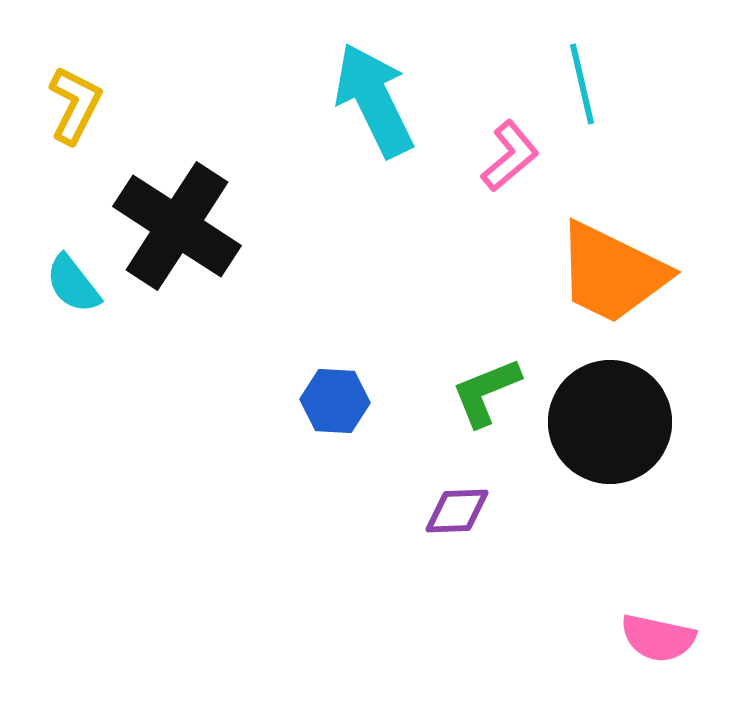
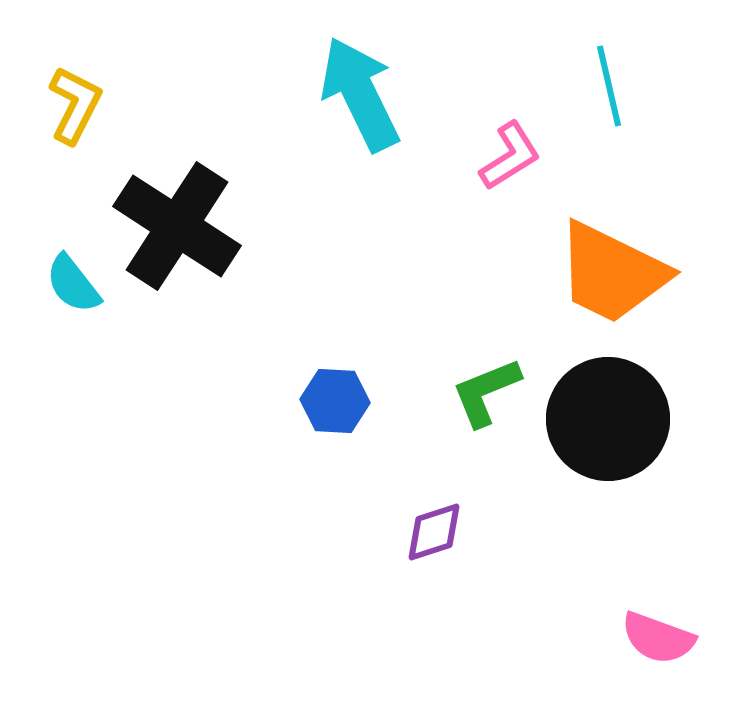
cyan line: moved 27 px right, 2 px down
cyan arrow: moved 14 px left, 6 px up
pink L-shape: rotated 8 degrees clockwise
black circle: moved 2 px left, 3 px up
purple diamond: moved 23 px left, 21 px down; rotated 16 degrees counterclockwise
pink semicircle: rotated 8 degrees clockwise
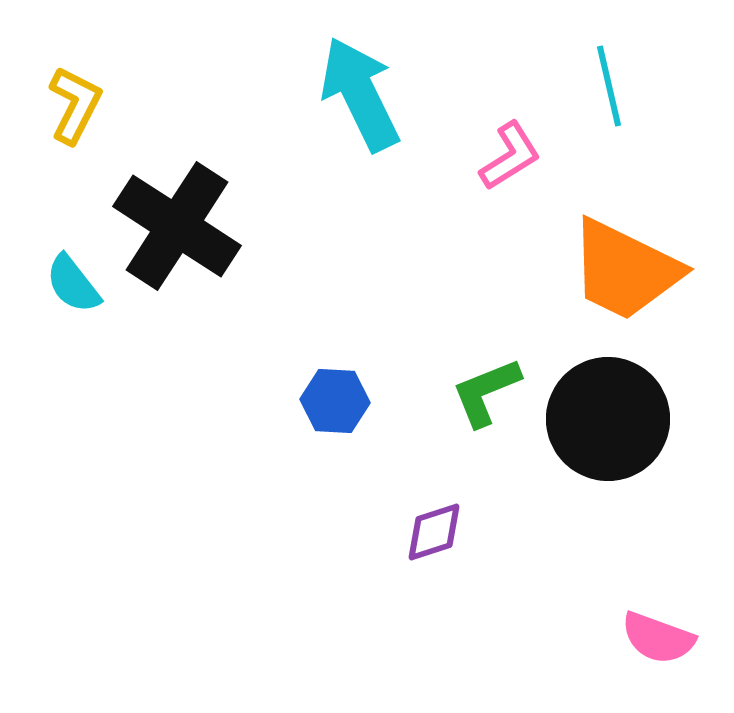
orange trapezoid: moved 13 px right, 3 px up
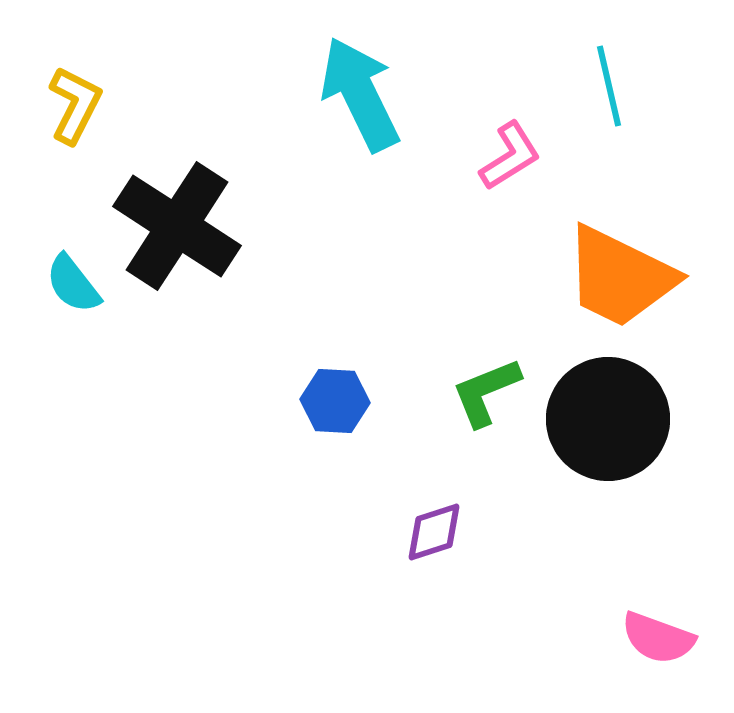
orange trapezoid: moved 5 px left, 7 px down
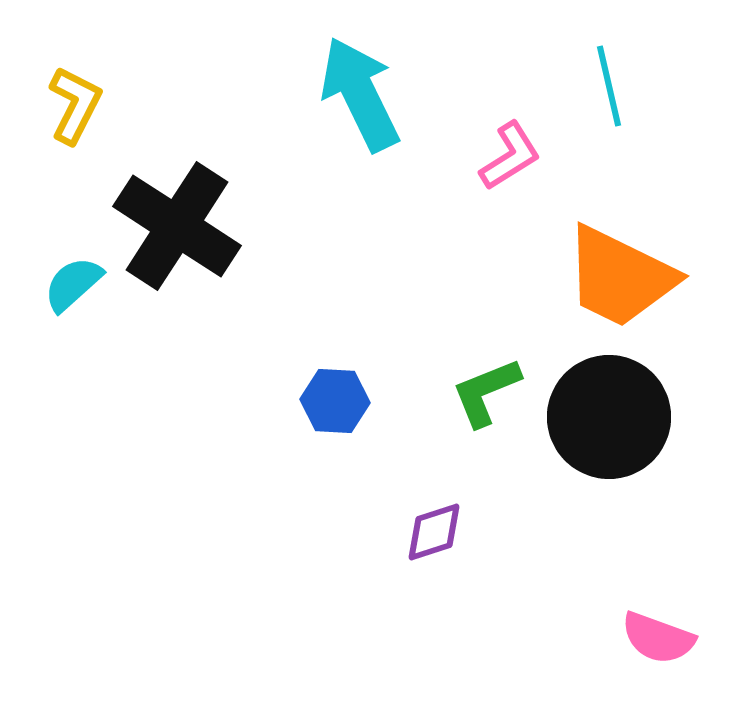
cyan semicircle: rotated 86 degrees clockwise
black circle: moved 1 px right, 2 px up
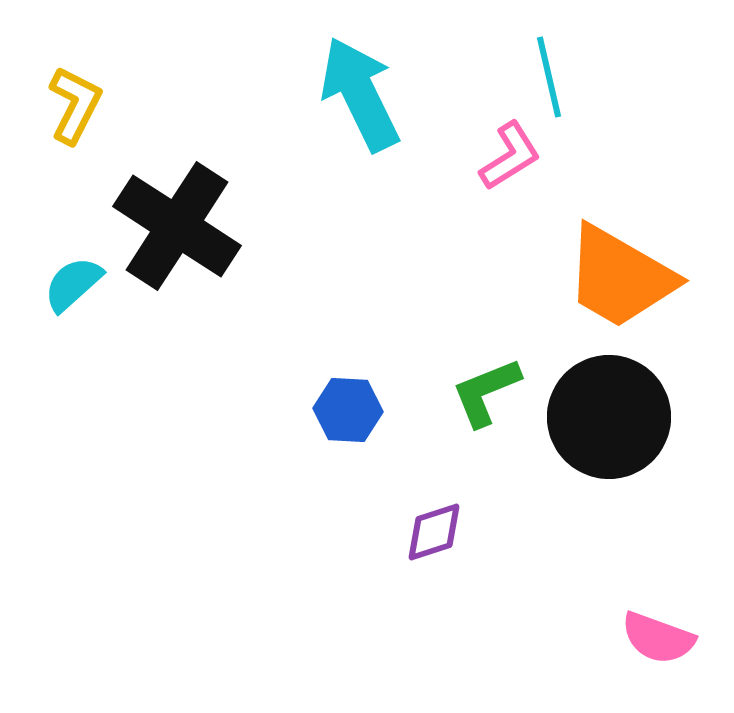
cyan line: moved 60 px left, 9 px up
orange trapezoid: rotated 4 degrees clockwise
blue hexagon: moved 13 px right, 9 px down
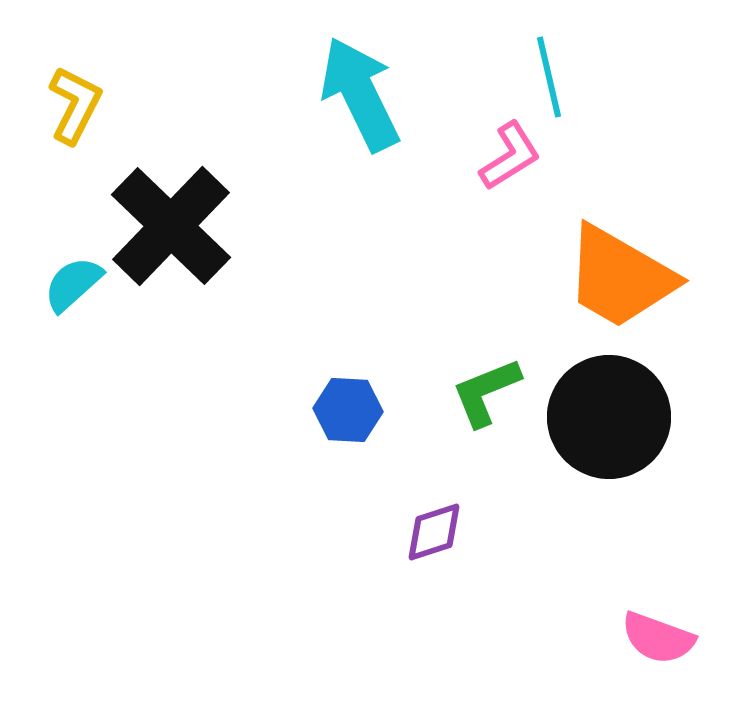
black cross: moved 6 px left; rotated 11 degrees clockwise
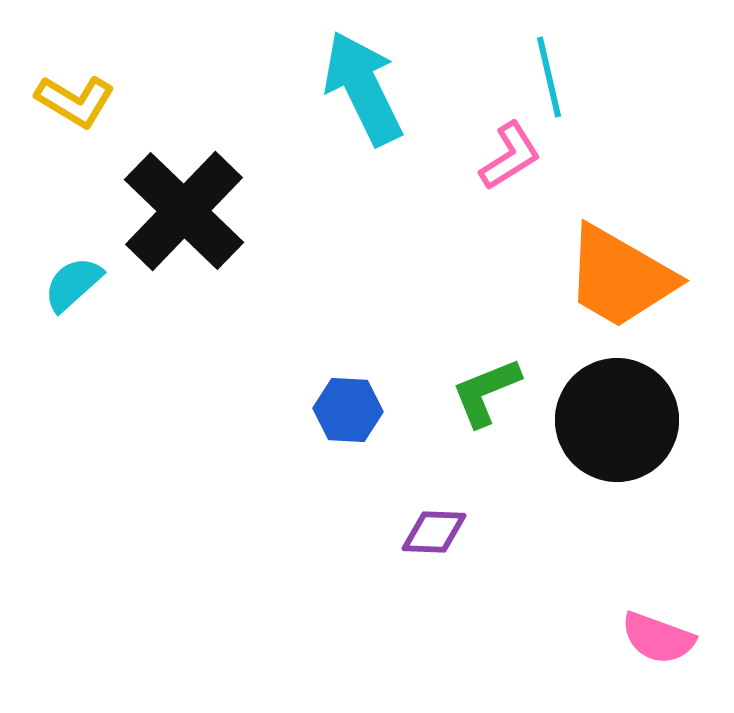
cyan arrow: moved 3 px right, 6 px up
yellow L-shape: moved 4 px up; rotated 94 degrees clockwise
black cross: moved 13 px right, 15 px up
black circle: moved 8 px right, 3 px down
purple diamond: rotated 20 degrees clockwise
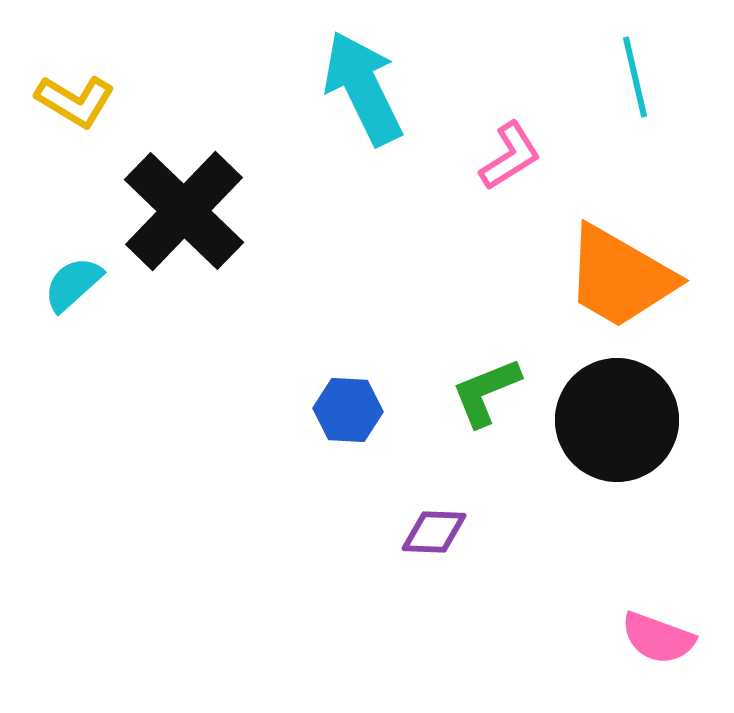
cyan line: moved 86 px right
